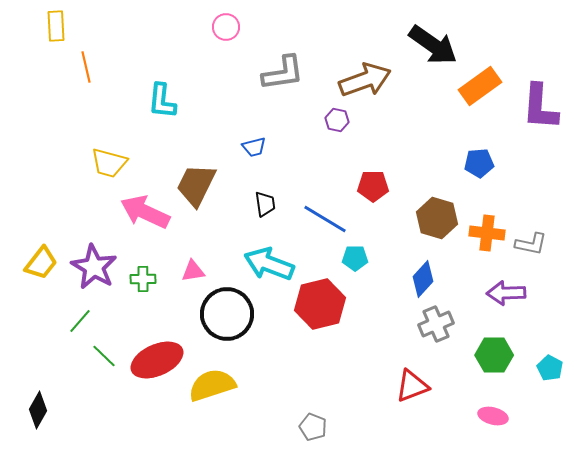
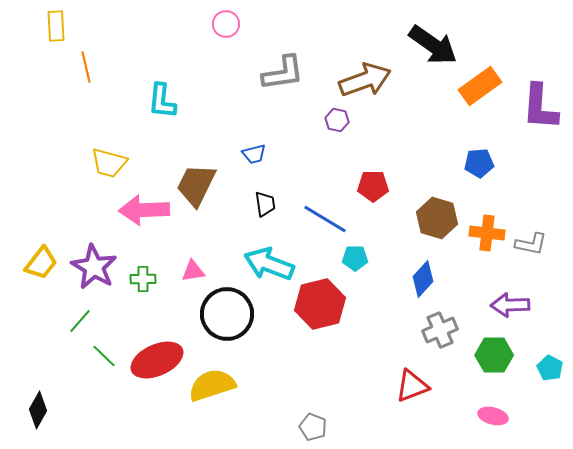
pink circle at (226, 27): moved 3 px up
blue trapezoid at (254, 147): moved 7 px down
pink arrow at (145, 212): moved 1 px left, 2 px up; rotated 27 degrees counterclockwise
purple arrow at (506, 293): moved 4 px right, 12 px down
gray cross at (436, 324): moved 4 px right, 6 px down
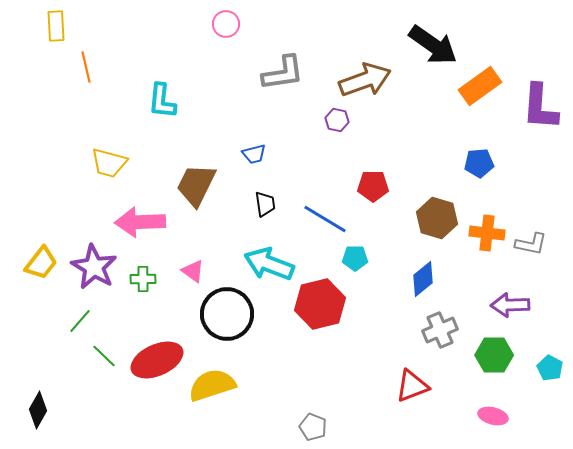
pink arrow at (144, 210): moved 4 px left, 12 px down
pink triangle at (193, 271): rotated 45 degrees clockwise
blue diamond at (423, 279): rotated 9 degrees clockwise
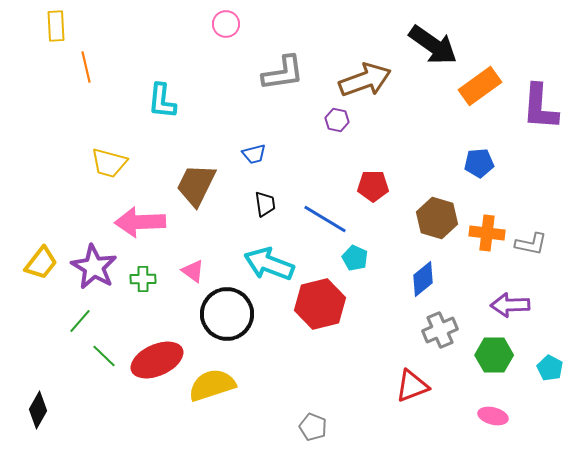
cyan pentagon at (355, 258): rotated 25 degrees clockwise
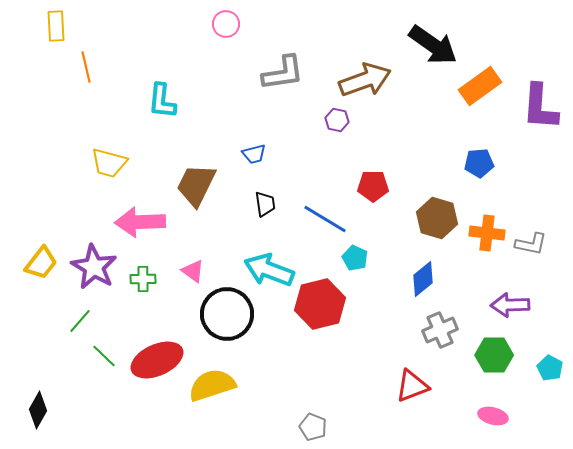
cyan arrow at (269, 264): moved 6 px down
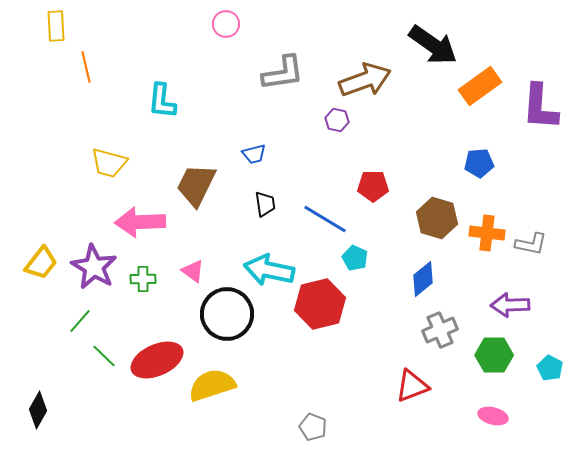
cyan arrow at (269, 270): rotated 9 degrees counterclockwise
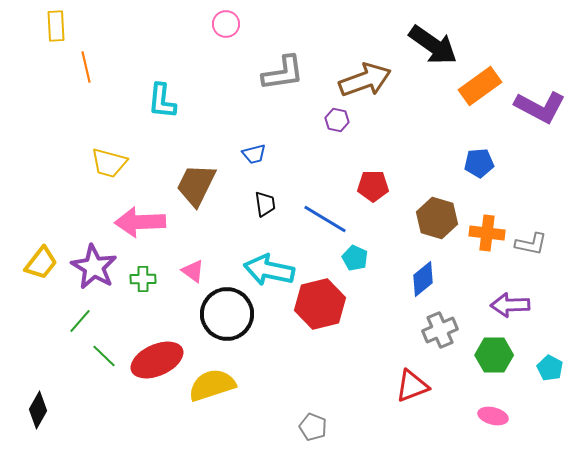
purple L-shape at (540, 107): rotated 66 degrees counterclockwise
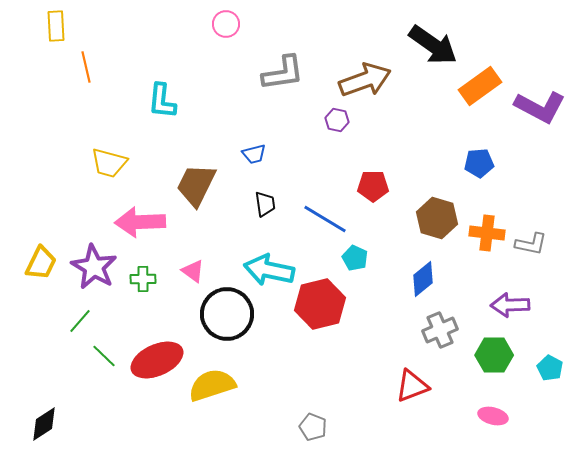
yellow trapezoid at (41, 263): rotated 12 degrees counterclockwise
black diamond at (38, 410): moved 6 px right, 14 px down; rotated 27 degrees clockwise
